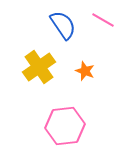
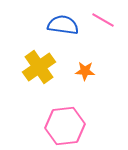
blue semicircle: rotated 48 degrees counterclockwise
orange star: rotated 18 degrees counterclockwise
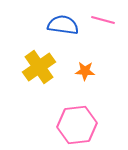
pink line: rotated 15 degrees counterclockwise
pink hexagon: moved 12 px right, 1 px up
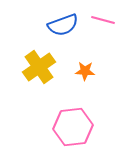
blue semicircle: rotated 152 degrees clockwise
pink hexagon: moved 4 px left, 2 px down
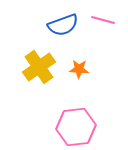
orange star: moved 6 px left, 2 px up
pink hexagon: moved 3 px right
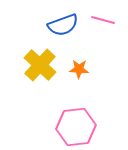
yellow cross: moved 1 px right, 2 px up; rotated 12 degrees counterclockwise
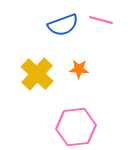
pink line: moved 2 px left
yellow cross: moved 3 px left, 9 px down
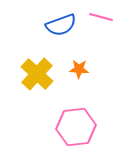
pink line: moved 3 px up
blue semicircle: moved 2 px left
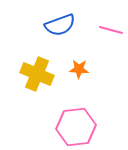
pink line: moved 10 px right, 13 px down
blue semicircle: moved 1 px left
yellow cross: rotated 20 degrees counterclockwise
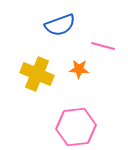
pink line: moved 8 px left, 16 px down
